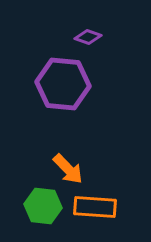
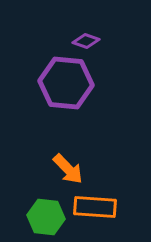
purple diamond: moved 2 px left, 4 px down
purple hexagon: moved 3 px right, 1 px up
green hexagon: moved 3 px right, 11 px down
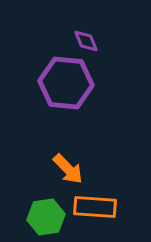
purple diamond: rotated 48 degrees clockwise
green hexagon: rotated 15 degrees counterclockwise
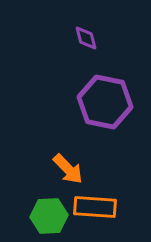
purple diamond: moved 3 px up; rotated 8 degrees clockwise
purple hexagon: moved 39 px right, 19 px down; rotated 6 degrees clockwise
green hexagon: moved 3 px right, 1 px up; rotated 6 degrees clockwise
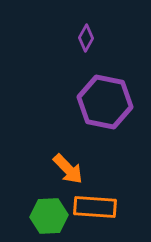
purple diamond: rotated 44 degrees clockwise
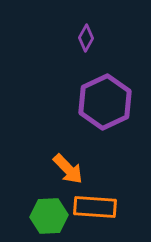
purple hexagon: rotated 24 degrees clockwise
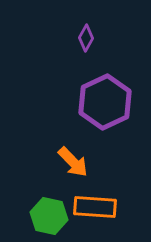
orange arrow: moved 5 px right, 7 px up
green hexagon: rotated 15 degrees clockwise
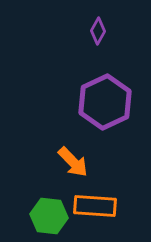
purple diamond: moved 12 px right, 7 px up
orange rectangle: moved 1 px up
green hexagon: rotated 6 degrees counterclockwise
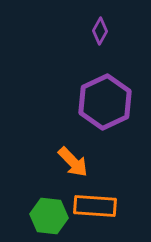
purple diamond: moved 2 px right
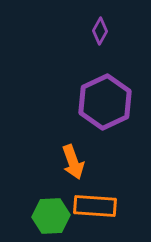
orange arrow: rotated 24 degrees clockwise
green hexagon: moved 2 px right; rotated 9 degrees counterclockwise
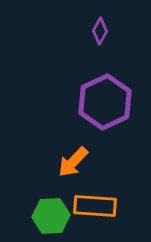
orange arrow: rotated 64 degrees clockwise
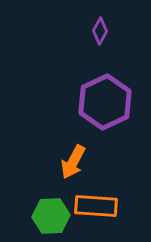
orange arrow: rotated 16 degrees counterclockwise
orange rectangle: moved 1 px right
